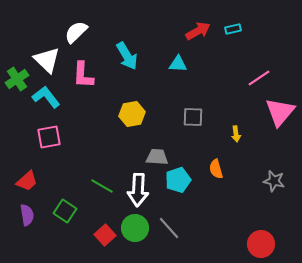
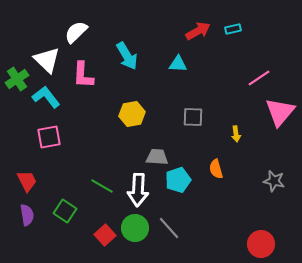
red trapezoid: rotated 75 degrees counterclockwise
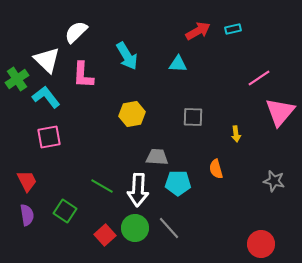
cyan pentagon: moved 3 px down; rotated 20 degrees clockwise
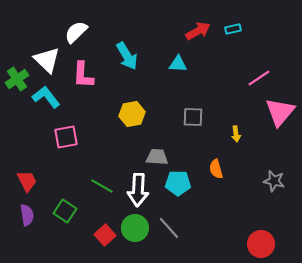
pink square: moved 17 px right
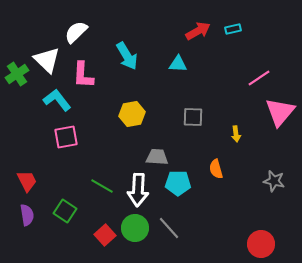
green cross: moved 5 px up
cyan L-shape: moved 11 px right, 3 px down
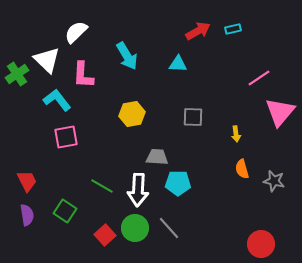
orange semicircle: moved 26 px right
